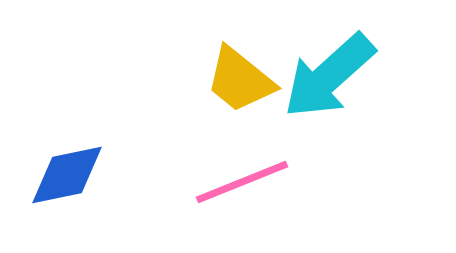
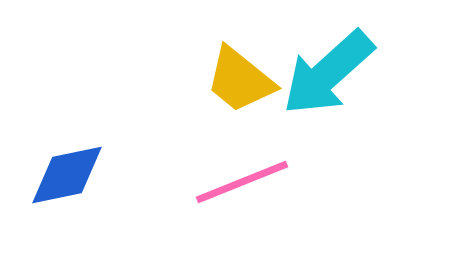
cyan arrow: moved 1 px left, 3 px up
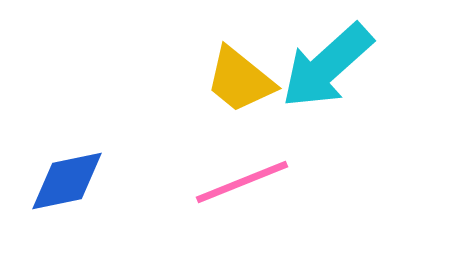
cyan arrow: moved 1 px left, 7 px up
blue diamond: moved 6 px down
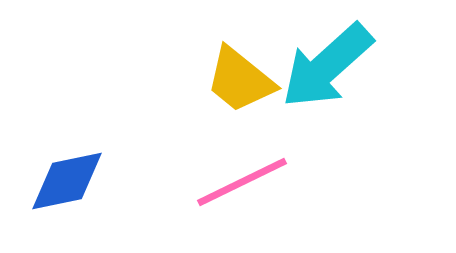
pink line: rotated 4 degrees counterclockwise
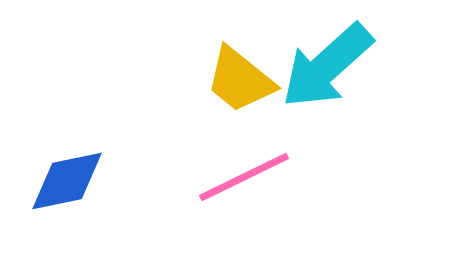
pink line: moved 2 px right, 5 px up
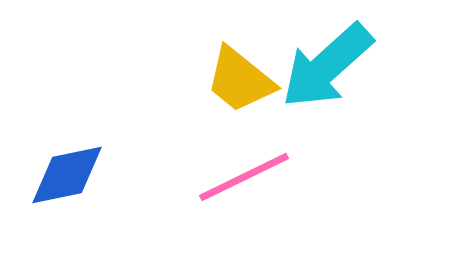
blue diamond: moved 6 px up
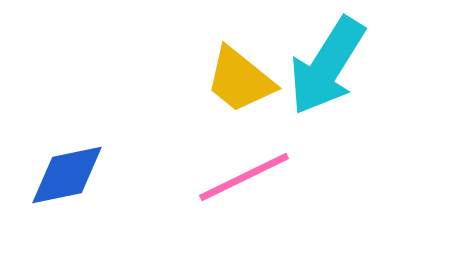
cyan arrow: rotated 16 degrees counterclockwise
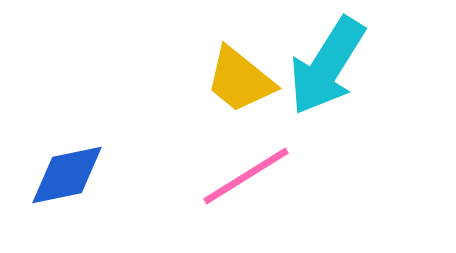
pink line: moved 2 px right, 1 px up; rotated 6 degrees counterclockwise
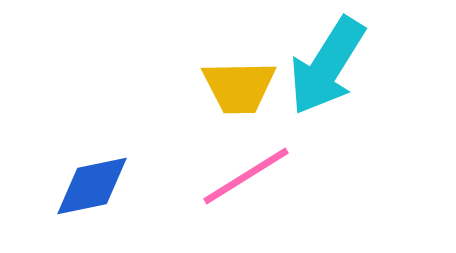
yellow trapezoid: moved 1 px left, 7 px down; rotated 40 degrees counterclockwise
blue diamond: moved 25 px right, 11 px down
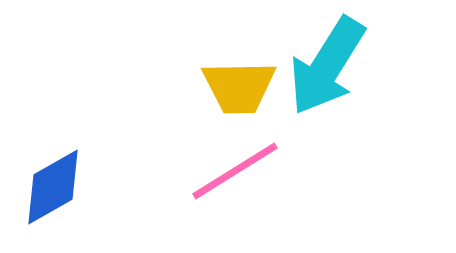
pink line: moved 11 px left, 5 px up
blue diamond: moved 39 px left, 1 px down; rotated 18 degrees counterclockwise
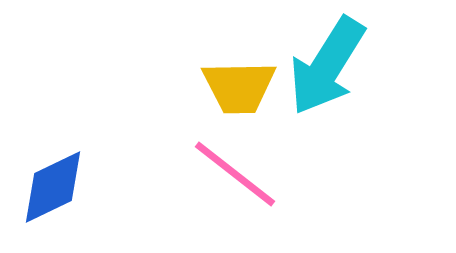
pink line: moved 3 px down; rotated 70 degrees clockwise
blue diamond: rotated 4 degrees clockwise
